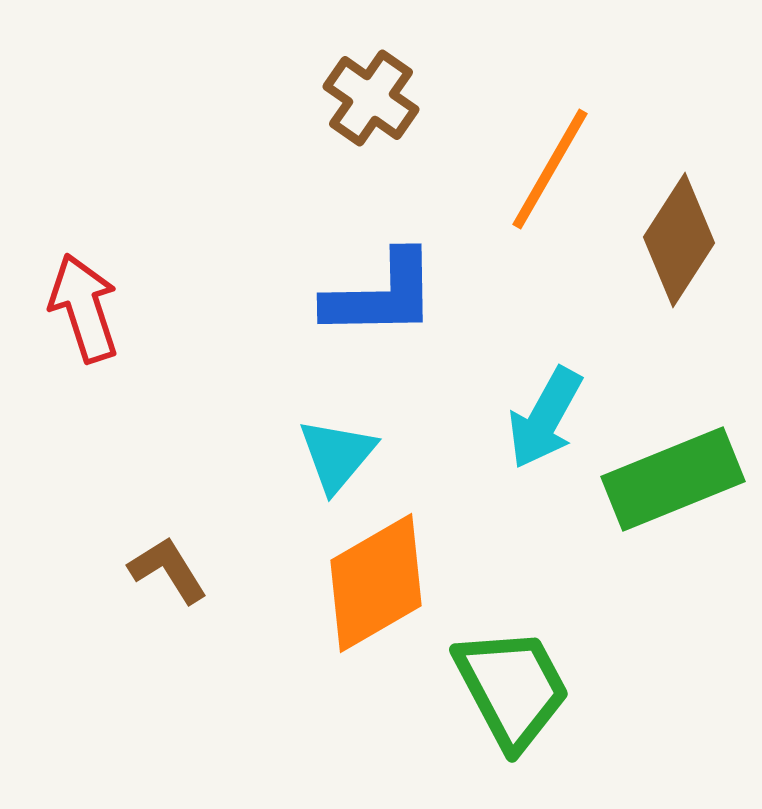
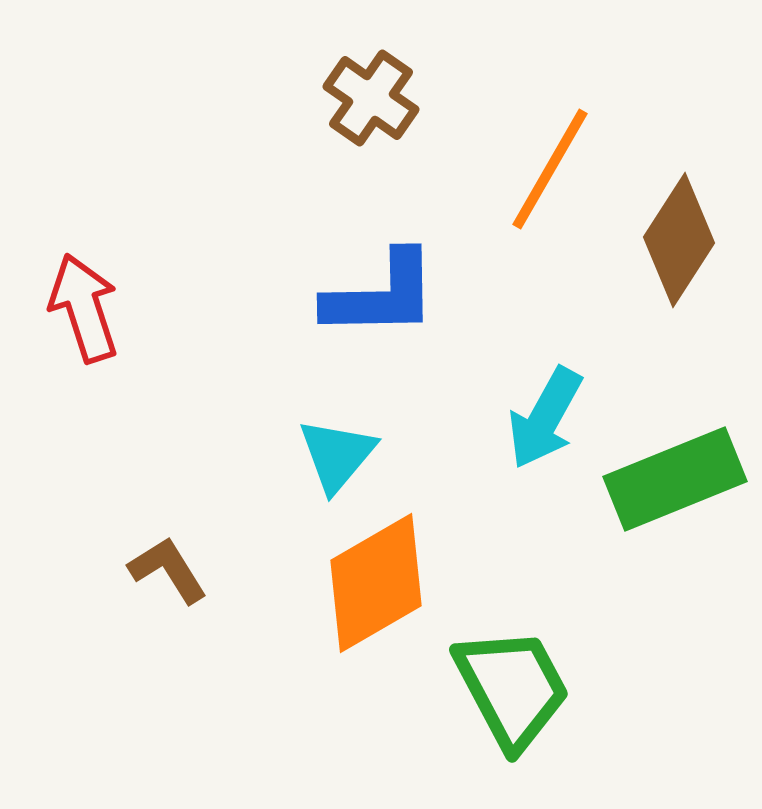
green rectangle: moved 2 px right
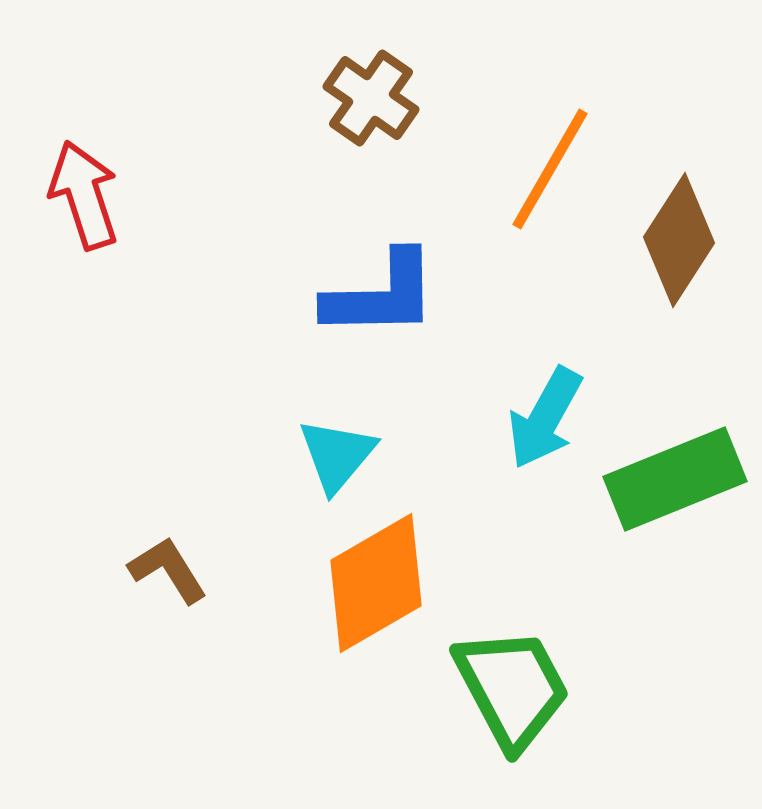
red arrow: moved 113 px up
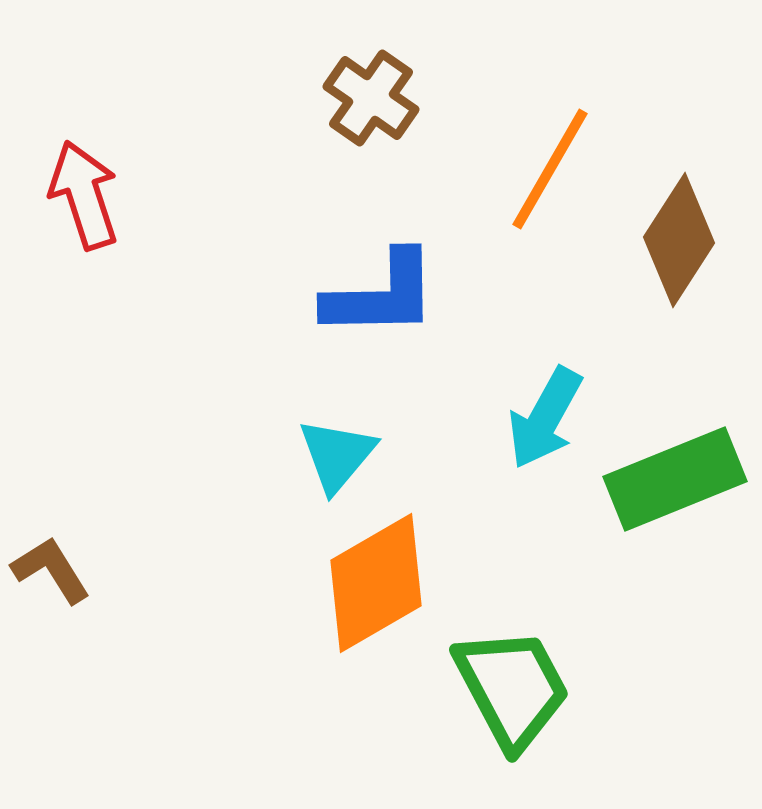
brown L-shape: moved 117 px left
